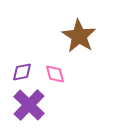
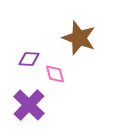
brown star: moved 2 px down; rotated 12 degrees counterclockwise
purple diamond: moved 7 px right, 13 px up; rotated 15 degrees clockwise
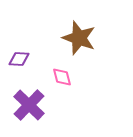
purple diamond: moved 10 px left
pink diamond: moved 7 px right, 3 px down
